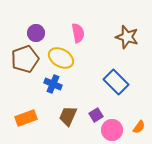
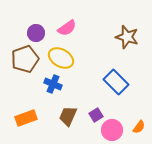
pink semicircle: moved 11 px left, 5 px up; rotated 66 degrees clockwise
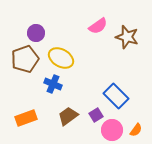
pink semicircle: moved 31 px right, 2 px up
blue rectangle: moved 14 px down
brown trapezoid: rotated 30 degrees clockwise
orange semicircle: moved 3 px left, 3 px down
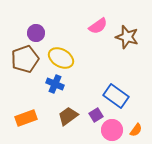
blue cross: moved 2 px right
blue rectangle: rotated 10 degrees counterclockwise
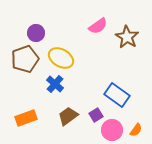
brown star: rotated 15 degrees clockwise
blue cross: rotated 18 degrees clockwise
blue rectangle: moved 1 px right, 1 px up
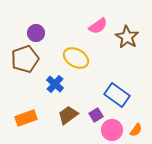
yellow ellipse: moved 15 px right
brown trapezoid: moved 1 px up
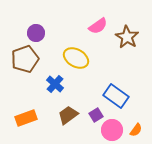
blue rectangle: moved 1 px left, 1 px down
